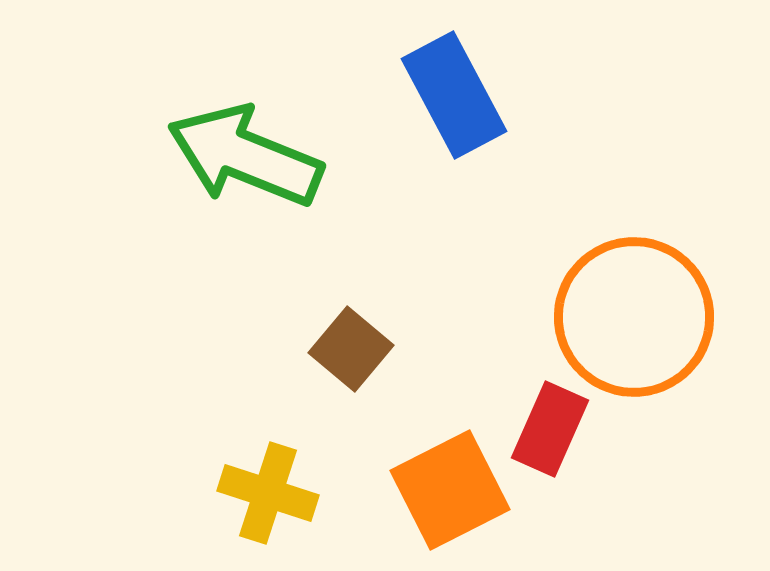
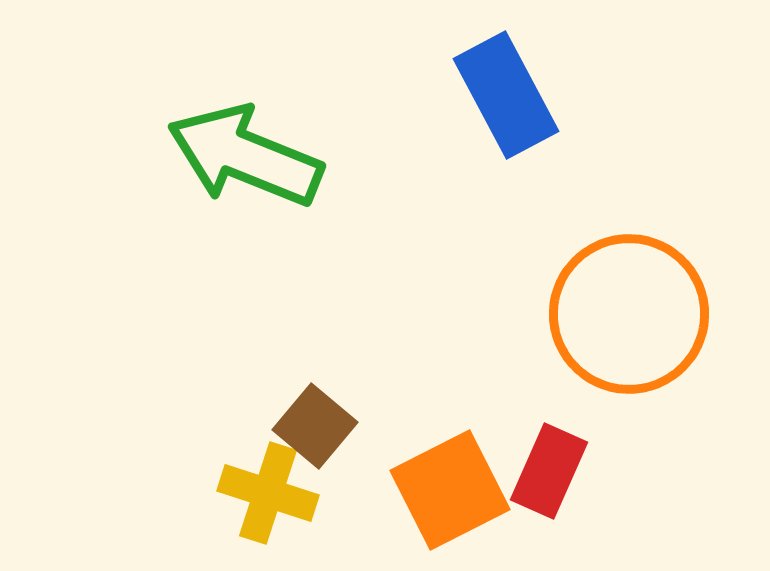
blue rectangle: moved 52 px right
orange circle: moved 5 px left, 3 px up
brown square: moved 36 px left, 77 px down
red rectangle: moved 1 px left, 42 px down
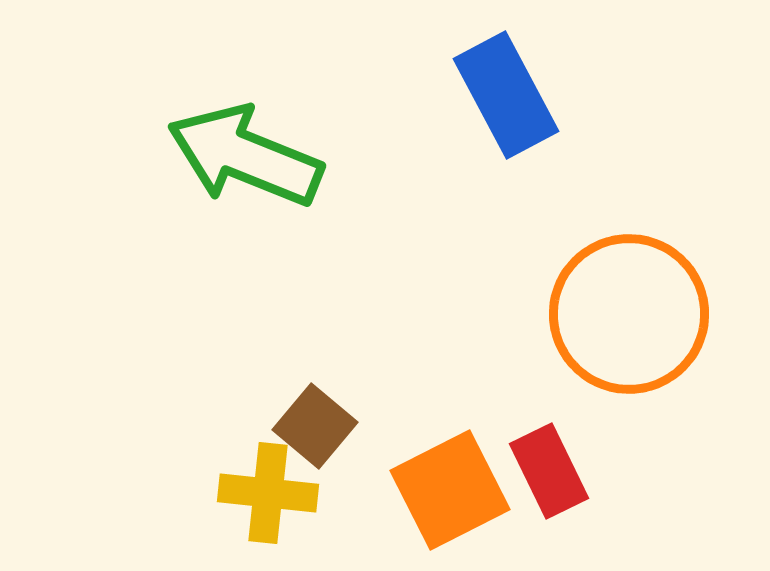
red rectangle: rotated 50 degrees counterclockwise
yellow cross: rotated 12 degrees counterclockwise
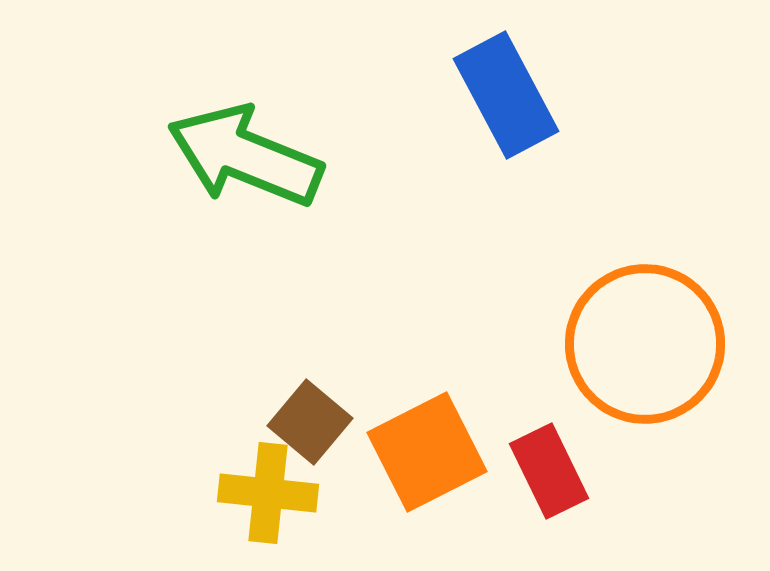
orange circle: moved 16 px right, 30 px down
brown square: moved 5 px left, 4 px up
orange square: moved 23 px left, 38 px up
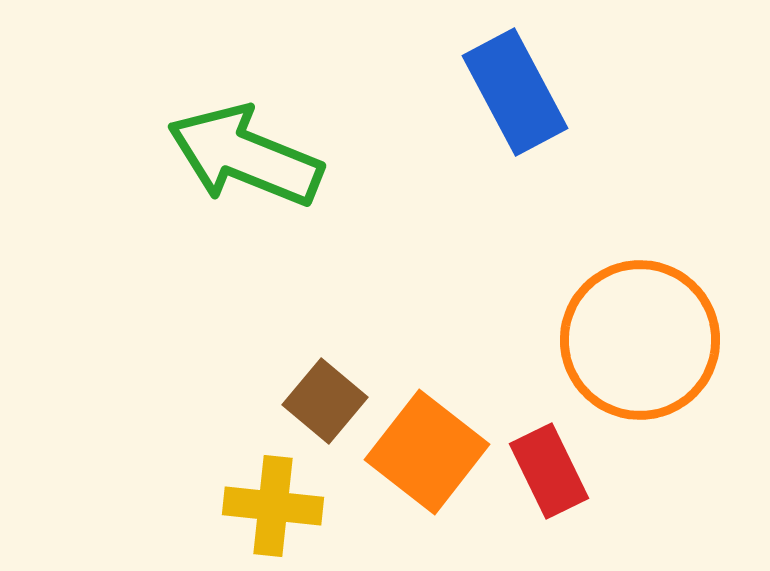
blue rectangle: moved 9 px right, 3 px up
orange circle: moved 5 px left, 4 px up
brown square: moved 15 px right, 21 px up
orange square: rotated 25 degrees counterclockwise
yellow cross: moved 5 px right, 13 px down
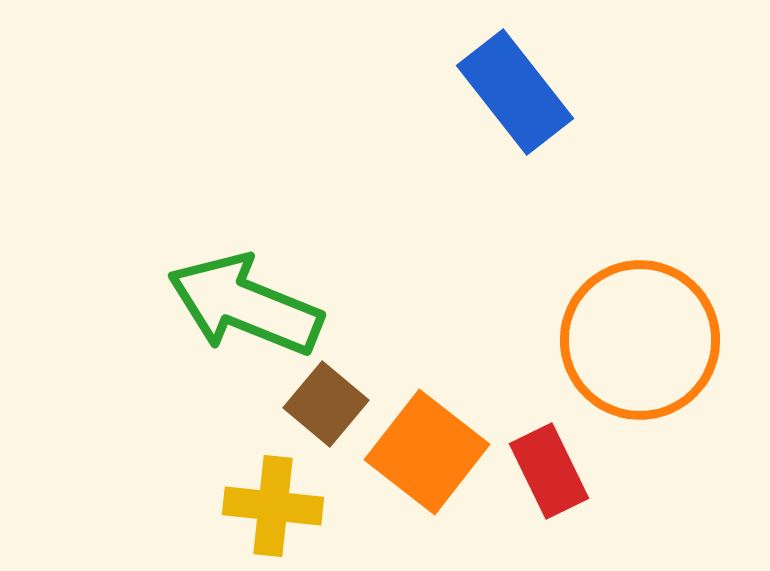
blue rectangle: rotated 10 degrees counterclockwise
green arrow: moved 149 px down
brown square: moved 1 px right, 3 px down
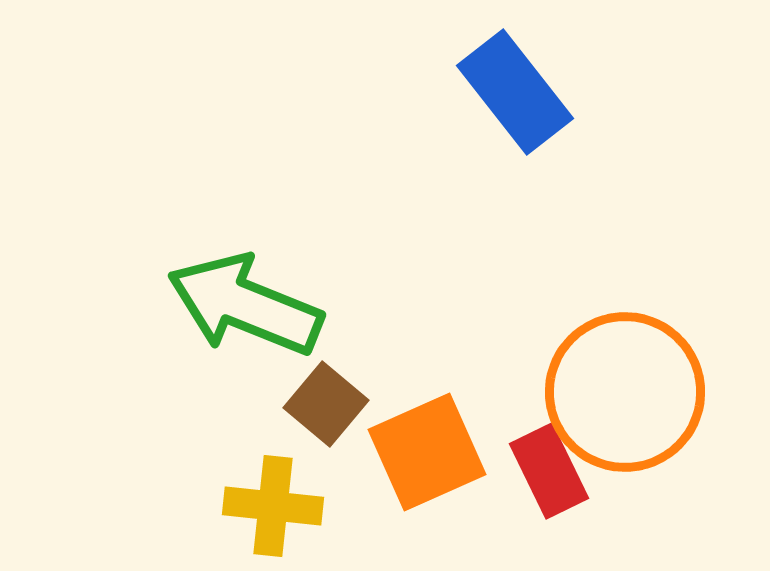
orange circle: moved 15 px left, 52 px down
orange square: rotated 28 degrees clockwise
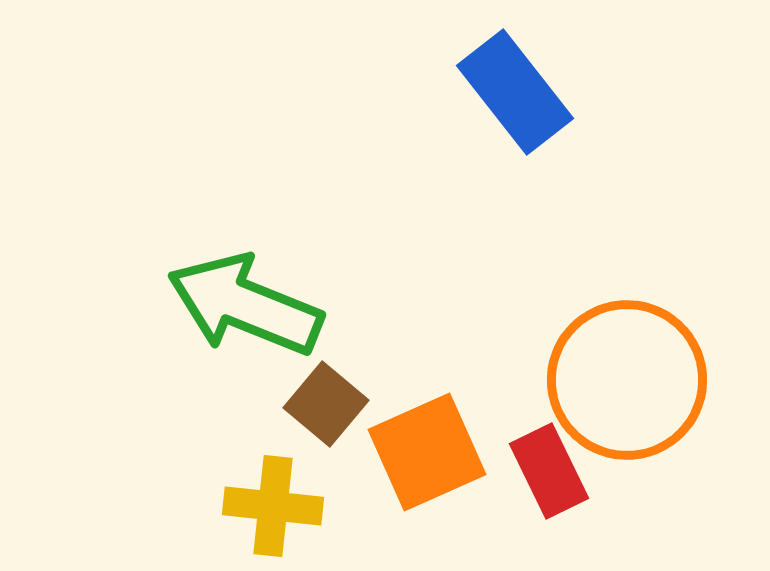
orange circle: moved 2 px right, 12 px up
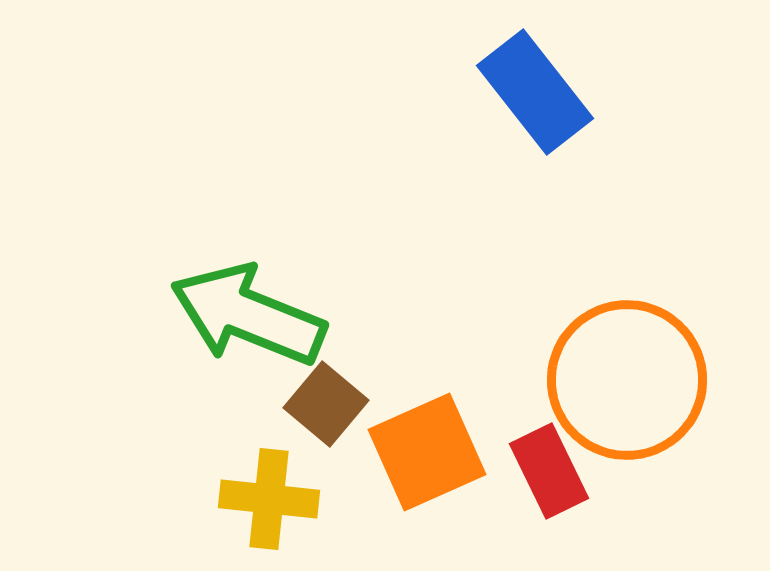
blue rectangle: moved 20 px right
green arrow: moved 3 px right, 10 px down
yellow cross: moved 4 px left, 7 px up
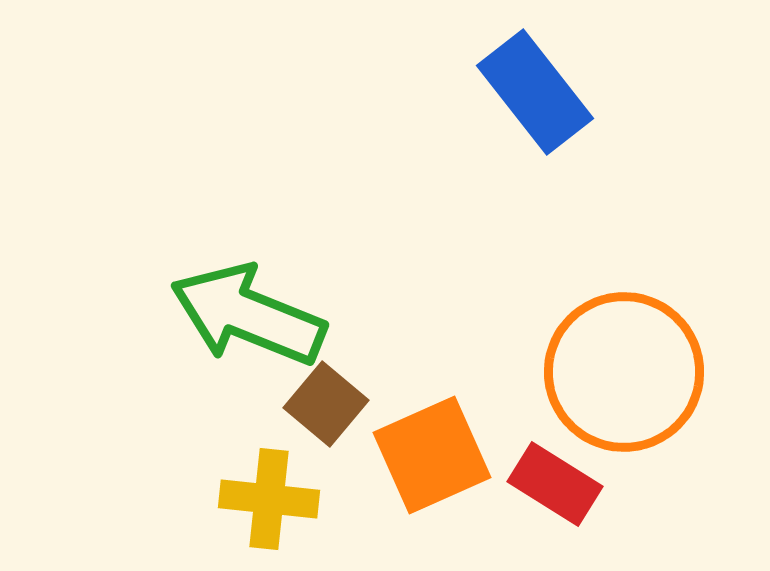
orange circle: moved 3 px left, 8 px up
orange square: moved 5 px right, 3 px down
red rectangle: moved 6 px right, 13 px down; rotated 32 degrees counterclockwise
